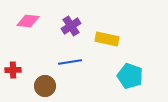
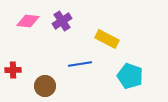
purple cross: moved 9 px left, 5 px up
yellow rectangle: rotated 15 degrees clockwise
blue line: moved 10 px right, 2 px down
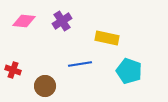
pink diamond: moved 4 px left
yellow rectangle: moved 1 px up; rotated 15 degrees counterclockwise
red cross: rotated 21 degrees clockwise
cyan pentagon: moved 1 px left, 5 px up
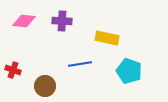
purple cross: rotated 36 degrees clockwise
